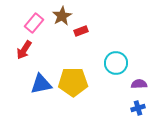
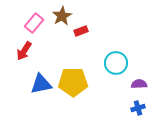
red arrow: moved 1 px down
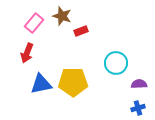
brown star: rotated 24 degrees counterclockwise
red arrow: moved 3 px right, 2 px down; rotated 12 degrees counterclockwise
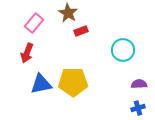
brown star: moved 6 px right, 3 px up; rotated 12 degrees clockwise
cyan circle: moved 7 px right, 13 px up
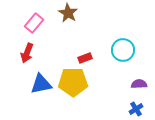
red rectangle: moved 4 px right, 27 px down
blue cross: moved 2 px left, 1 px down; rotated 16 degrees counterclockwise
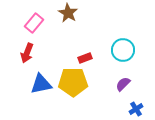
purple semicircle: moved 16 px left; rotated 42 degrees counterclockwise
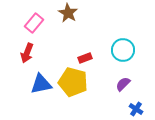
yellow pentagon: rotated 16 degrees clockwise
blue cross: rotated 24 degrees counterclockwise
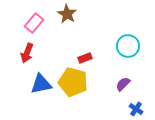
brown star: moved 1 px left, 1 px down
cyan circle: moved 5 px right, 4 px up
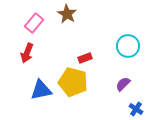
blue triangle: moved 6 px down
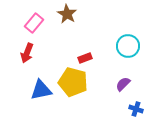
blue cross: rotated 16 degrees counterclockwise
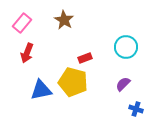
brown star: moved 3 px left, 6 px down
pink rectangle: moved 12 px left
cyan circle: moved 2 px left, 1 px down
